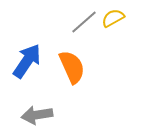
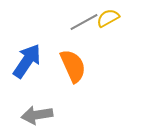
yellow semicircle: moved 5 px left
gray line: rotated 12 degrees clockwise
orange semicircle: moved 1 px right, 1 px up
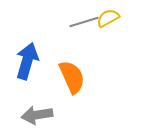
gray line: rotated 12 degrees clockwise
blue arrow: rotated 18 degrees counterclockwise
orange semicircle: moved 1 px left, 11 px down
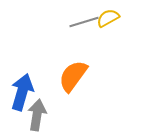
blue arrow: moved 5 px left, 31 px down
orange semicircle: moved 1 px right, 1 px up; rotated 120 degrees counterclockwise
gray arrow: rotated 108 degrees clockwise
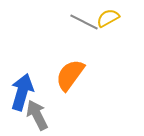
gray line: rotated 44 degrees clockwise
orange semicircle: moved 3 px left, 1 px up
gray arrow: rotated 36 degrees counterclockwise
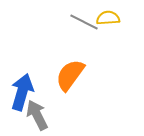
yellow semicircle: rotated 25 degrees clockwise
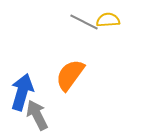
yellow semicircle: moved 2 px down
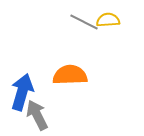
orange semicircle: rotated 52 degrees clockwise
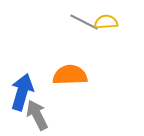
yellow semicircle: moved 2 px left, 2 px down
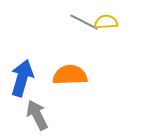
blue arrow: moved 14 px up
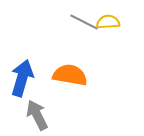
yellow semicircle: moved 2 px right
orange semicircle: rotated 12 degrees clockwise
